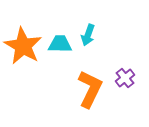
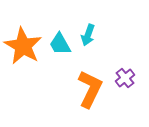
cyan trapezoid: rotated 120 degrees counterclockwise
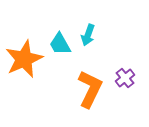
orange star: moved 1 px right, 13 px down; rotated 18 degrees clockwise
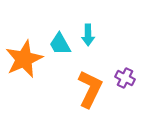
cyan arrow: rotated 20 degrees counterclockwise
purple cross: rotated 24 degrees counterclockwise
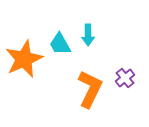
purple cross: rotated 24 degrees clockwise
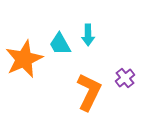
orange L-shape: moved 1 px left, 3 px down
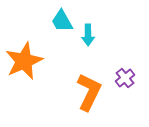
cyan trapezoid: moved 2 px right, 23 px up
orange star: moved 2 px down
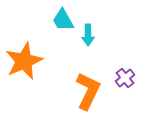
cyan trapezoid: moved 1 px right, 1 px up
orange L-shape: moved 1 px left, 1 px up
